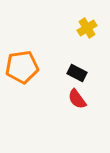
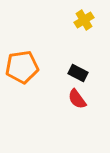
yellow cross: moved 3 px left, 8 px up
black rectangle: moved 1 px right
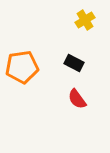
yellow cross: moved 1 px right
black rectangle: moved 4 px left, 10 px up
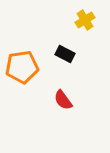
black rectangle: moved 9 px left, 9 px up
red semicircle: moved 14 px left, 1 px down
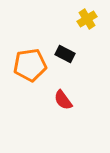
yellow cross: moved 2 px right, 1 px up
orange pentagon: moved 8 px right, 2 px up
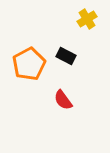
black rectangle: moved 1 px right, 2 px down
orange pentagon: moved 1 px left, 1 px up; rotated 20 degrees counterclockwise
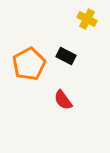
yellow cross: rotated 30 degrees counterclockwise
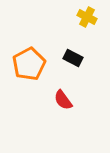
yellow cross: moved 2 px up
black rectangle: moved 7 px right, 2 px down
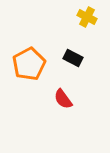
red semicircle: moved 1 px up
